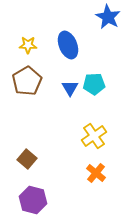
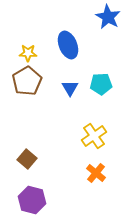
yellow star: moved 8 px down
cyan pentagon: moved 7 px right
purple hexagon: moved 1 px left
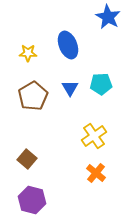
brown pentagon: moved 6 px right, 15 px down
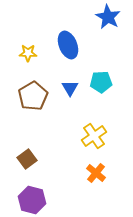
cyan pentagon: moved 2 px up
brown square: rotated 12 degrees clockwise
